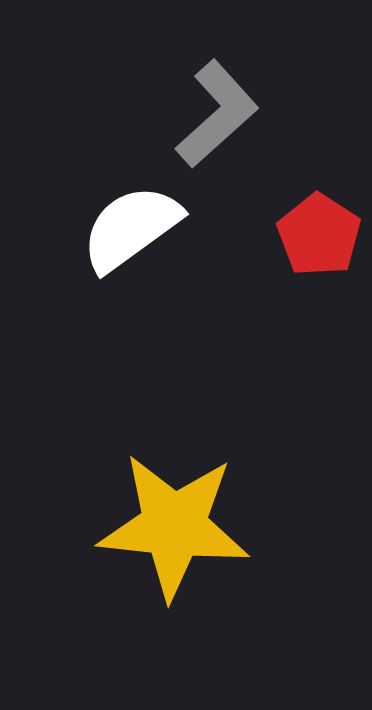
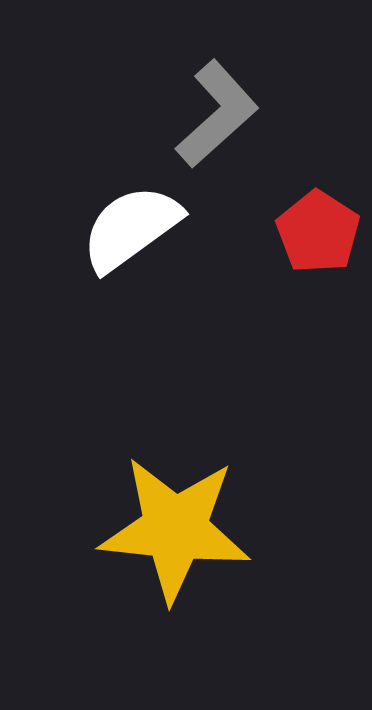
red pentagon: moved 1 px left, 3 px up
yellow star: moved 1 px right, 3 px down
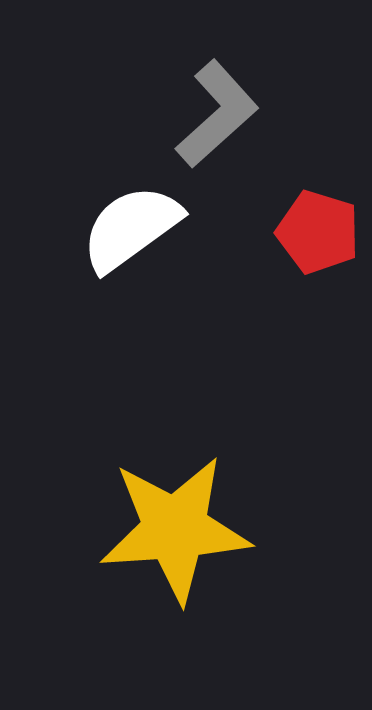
red pentagon: rotated 16 degrees counterclockwise
yellow star: rotated 10 degrees counterclockwise
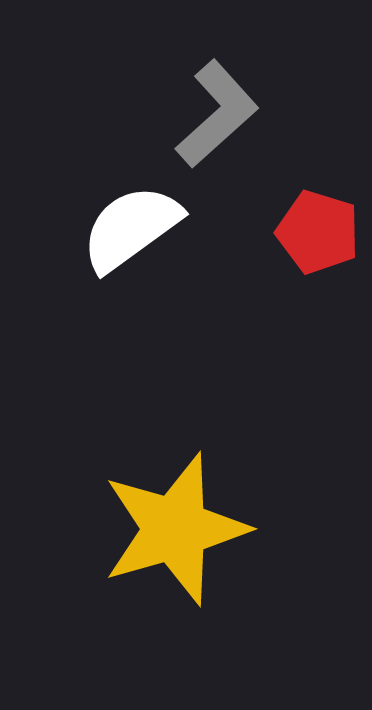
yellow star: rotated 12 degrees counterclockwise
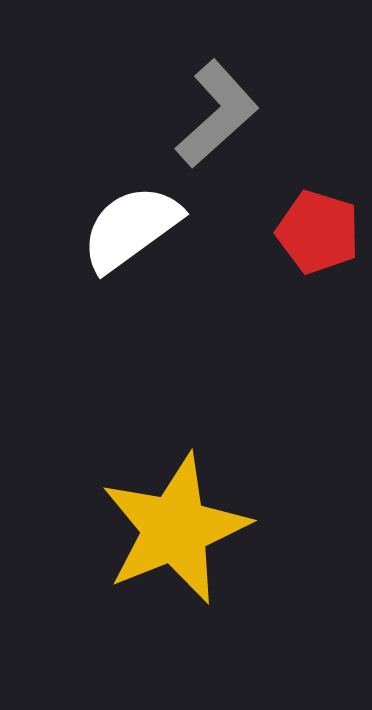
yellow star: rotated 6 degrees counterclockwise
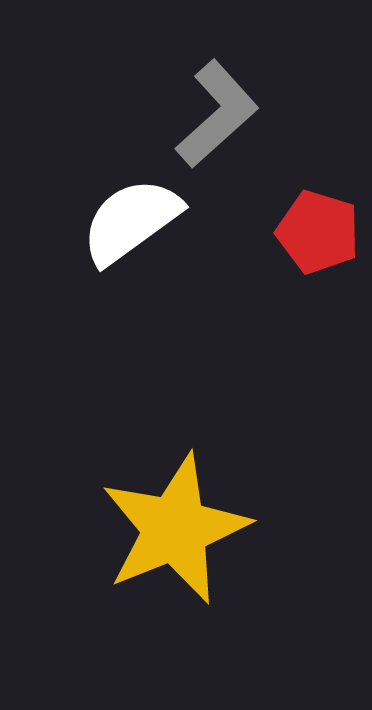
white semicircle: moved 7 px up
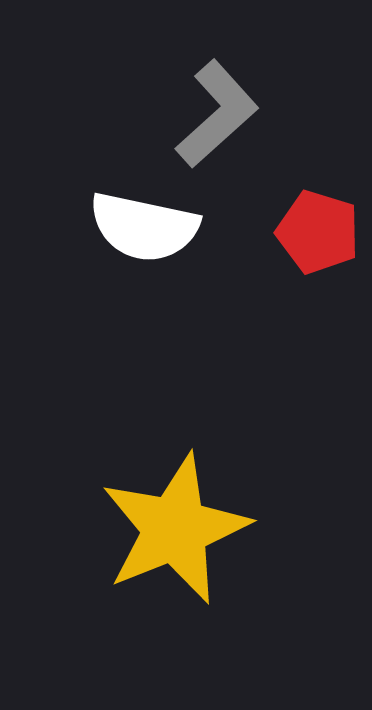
white semicircle: moved 13 px right, 6 px down; rotated 132 degrees counterclockwise
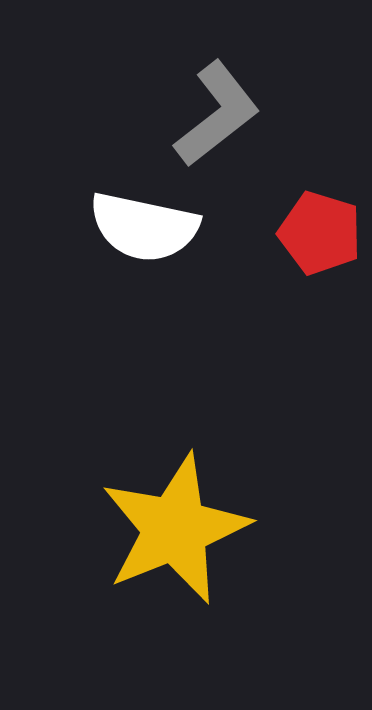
gray L-shape: rotated 4 degrees clockwise
red pentagon: moved 2 px right, 1 px down
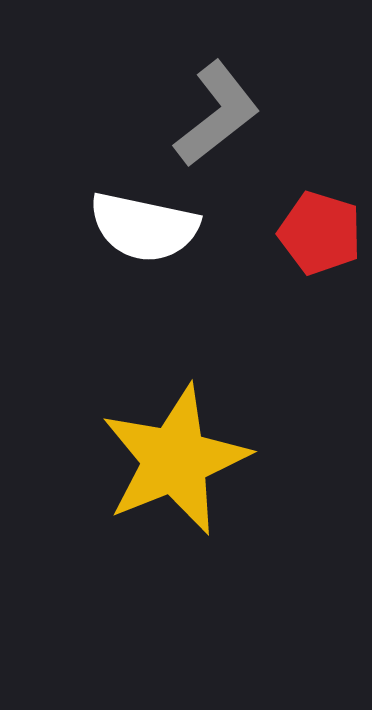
yellow star: moved 69 px up
